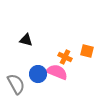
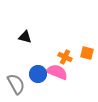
black triangle: moved 1 px left, 3 px up
orange square: moved 2 px down
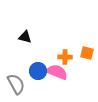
orange cross: rotated 24 degrees counterclockwise
blue circle: moved 3 px up
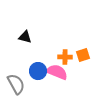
orange square: moved 4 px left, 2 px down; rotated 32 degrees counterclockwise
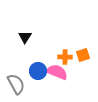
black triangle: rotated 48 degrees clockwise
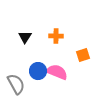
orange cross: moved 9 px left, 21 px up
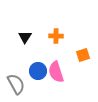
pink semicircle: moved 1 px left; rotated 130 degrees counterclockwise
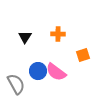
orange cross: moved 2 px right, 2 px up
pink semicircle: rotated 35 degrees counterclockwise
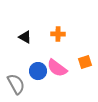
black triangle: rotated 32 degrees counterclockwise
orange square: moved 2 px right, 7 px down
pink semicircle: moved 1 px right, 4 px up
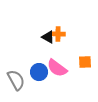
black triangle: moved 23 px right
orange square: rotated 16 degrees clockwise
blue circle: moved 1 px right, 1 px down
gray semicircle: moved 4 px up
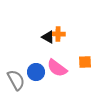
blue circle: moved 3 px left
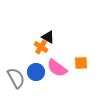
orange cross: moved 17 px left, 13 px down; rotated 32 degrees clockwise
orange square: moved 4 px left, 1 px down
gray semicircle: moved 2 px up
